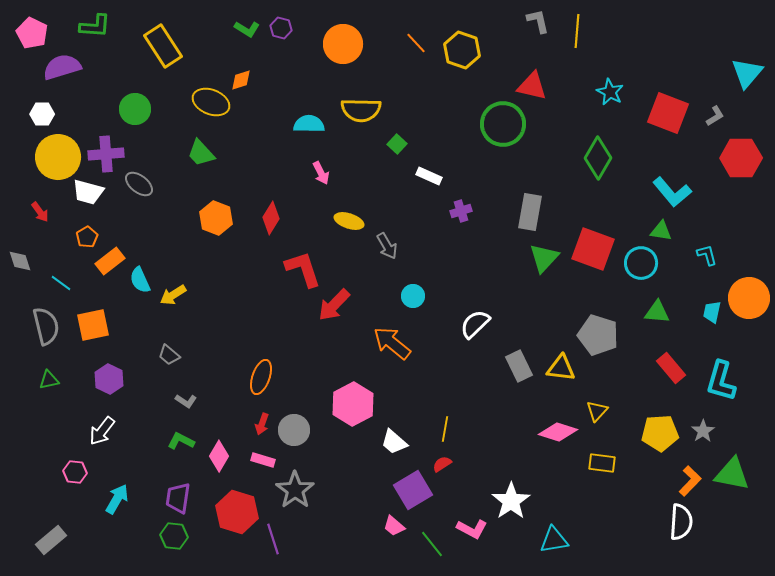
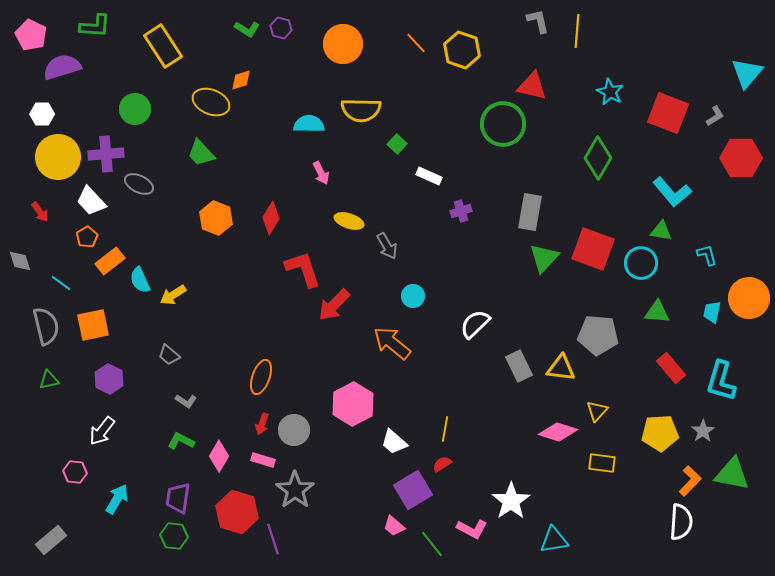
pink pentagon at (32, 33): moved 1 px left, 2 px down
gray ellipse at (139, 184): rotated 12 degrees counterclockwise
white trapezoid at (88, 192): moved 3 px right, 9 px down; rotated 32 degrees clockwise
gray pentagon at (598, 335): rotated 12 degrees counterclockwise
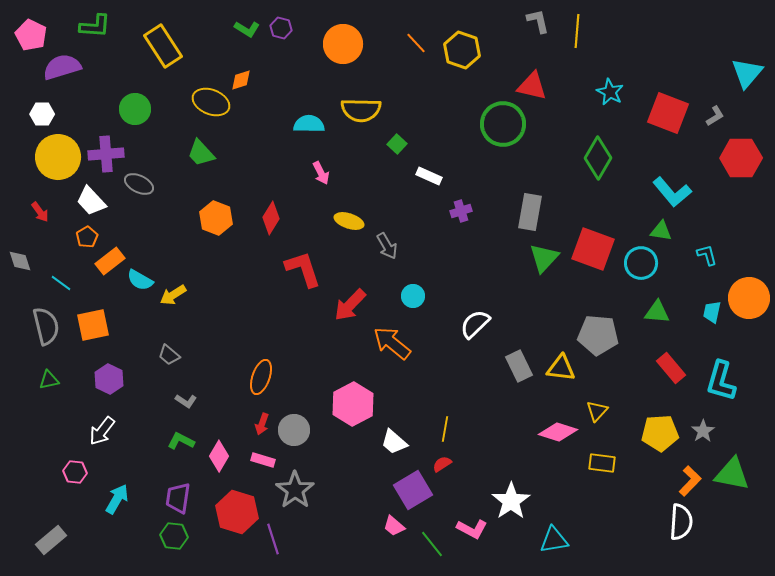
cyan semicircle at (140, 280): rotated 36 degrees counterclockwise
red arrow at (334, 305): moved 16 px right
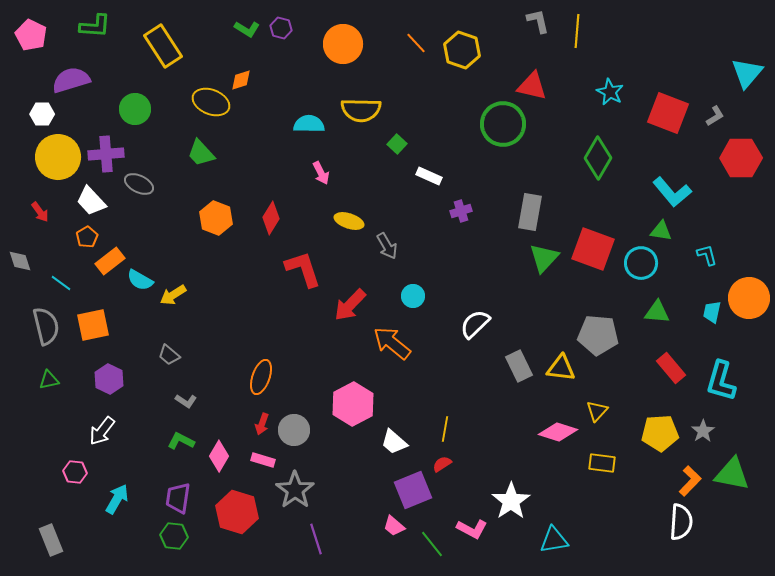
purple semicircle at (62, 67): moved 9 px right, 13 px down
purple square at (413, 490): rotated 9 degrees clockwise
purple line at (273, 539): moved 43 px right
gray rectangle at (51, 540): rotated 72 degrees counterclockwise
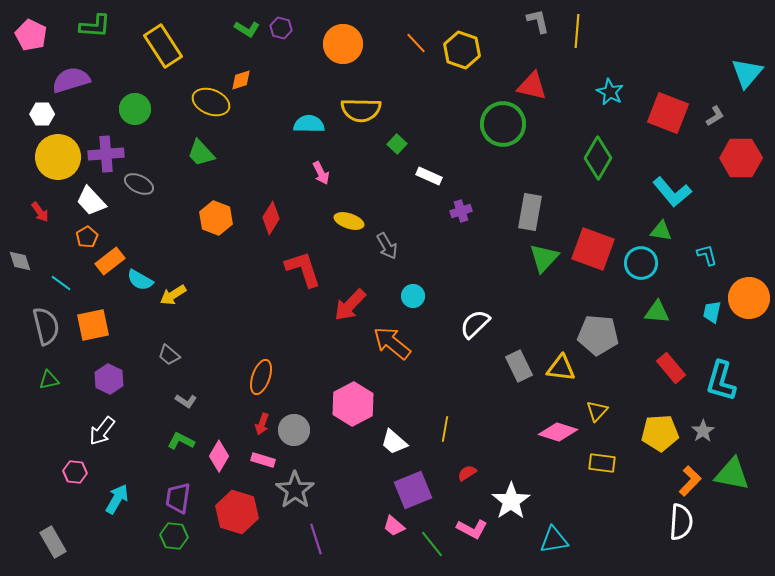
red semicircle at (442, 464): moved 25 px right, 9 px down
gray rectangle at (51, 540): moved 2 px right, 2 px down; rotated 8 degrees counterclockwise
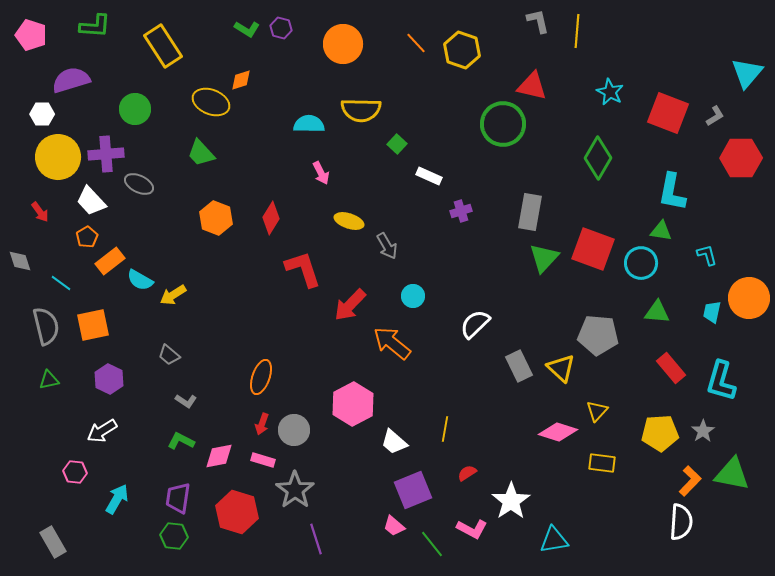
pink pentagon at (31, 35): rotated 8 degrees counterclockwise
cyan L-shape at (672, 192): rotated 51 degrees clockwise
yellow triangle at (561, 368): rotated 36 degrees clockwise
white arrow at (102, 431): rotated 20 degrees clockwise
pink diamond at (219, 456): rotated 48 degrees clockwise
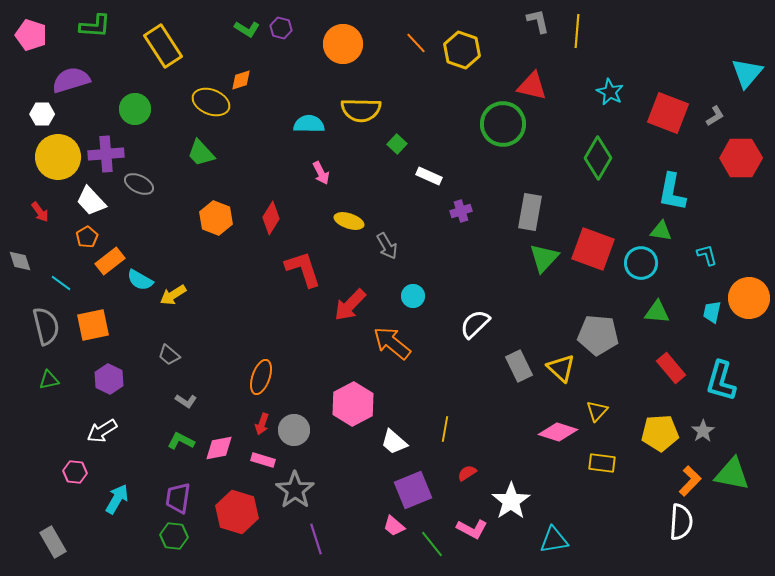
pink diamond at (219, 456): moved 8 px up
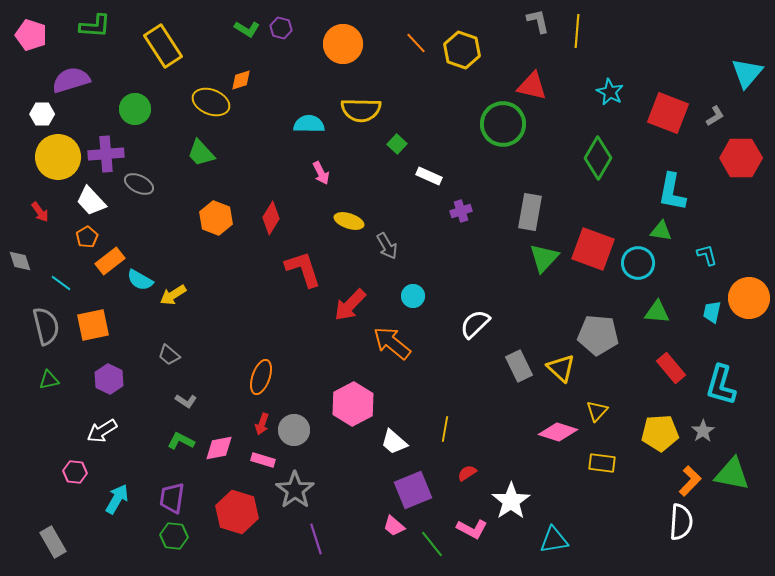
cyan circle at (641, 263): moved 3 px left
cyan L-shape at (721, 381): moved 4 px down
purple trapezoid at (178, 498): moved 6 px left
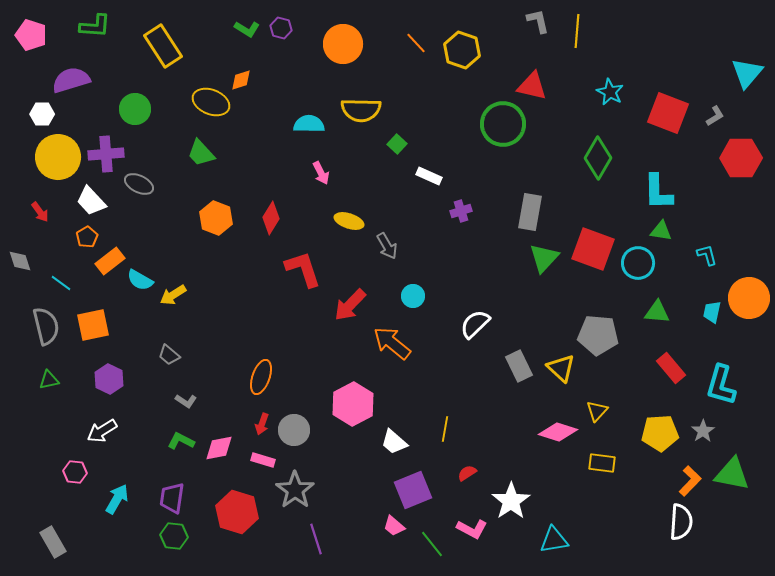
cyan L-shape at (672, 192): moved 14 px left; rotated 12 degrees counterclockwise
